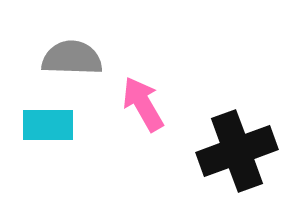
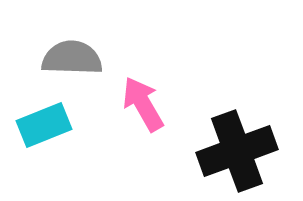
cyan rectangle: moved 4 px left; rotated 22 degrees counterclockwise
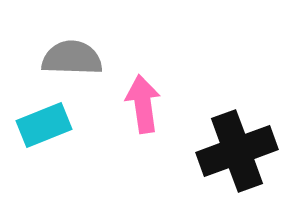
pink arrow: rotated 22 degrees clockwise
